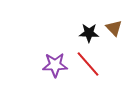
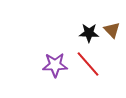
brown triangle: moved 2 px left, 2 px down
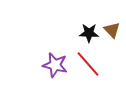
purple star: rotated 15 degrees clockwise
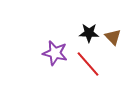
brown triangle: moved 1 px right, 7 px down
purple star: moved 12 px up
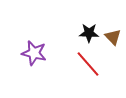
purple star: moved 21 px left
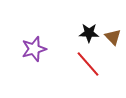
purple star: moved 4 px up; rotated 30 degrees counterclockwise
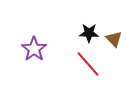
brown triangle: moved 1 px right, 2 px down
purple star: rotated 20 degrees counterclockwise
